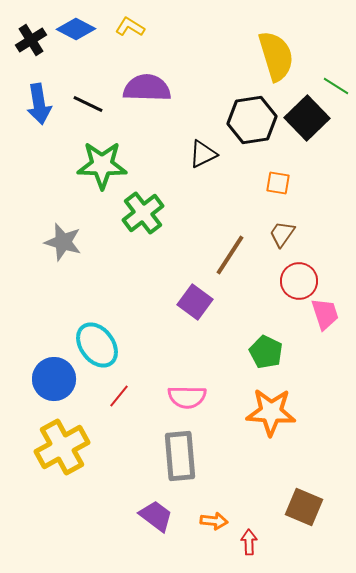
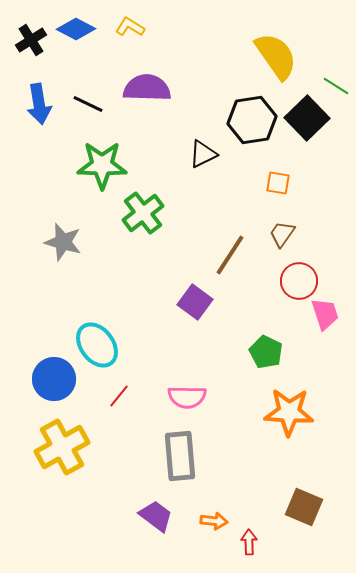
yellow semicircle: rotated 18 degrees counterclockwise
orange star: moved 18 px right
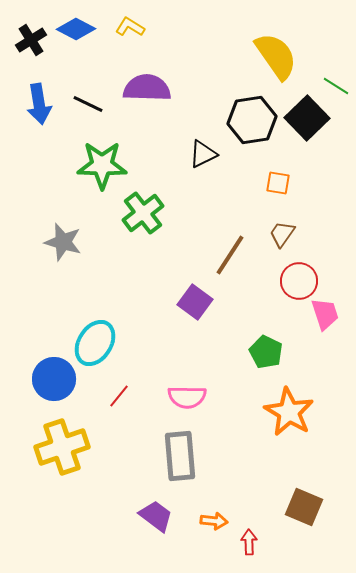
cyan ellipse: moved 2 px left, 2 px up; rotated 69 degrees clockwise
orange star: rotated 27 degrees clockwise
yellow cross: rotated 10 degrees clockwise
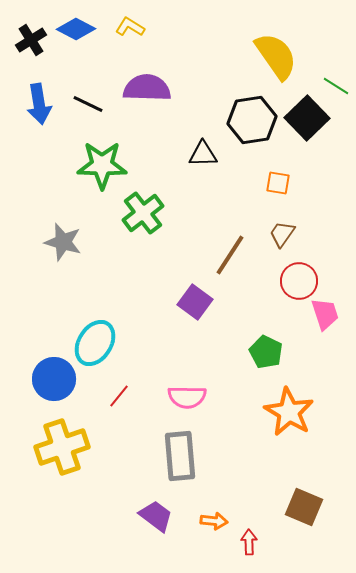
black triangle: rotated 24 degrees clockwise
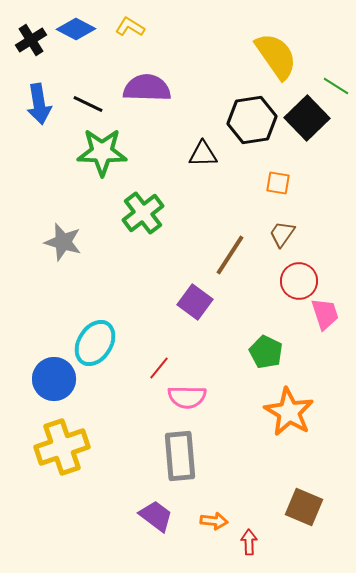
green star: moved 13 px up
red line: moved 40 px right, 28 px up
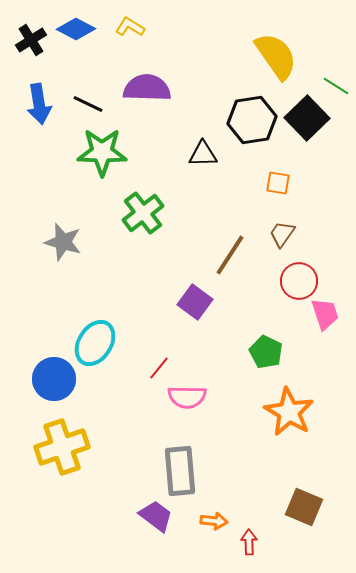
gray rectangle: moved 15 px down
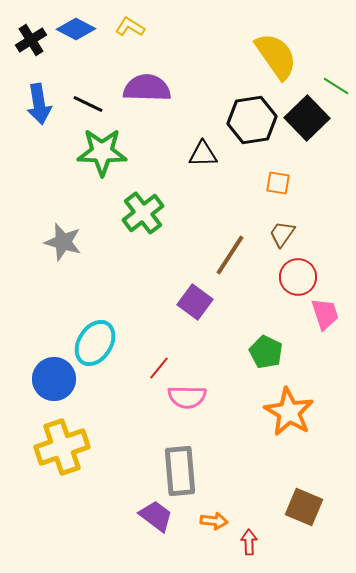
red circle: moved 1 px left, 4 px up
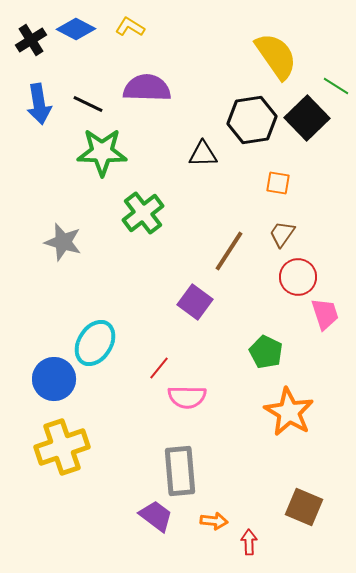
brown line: moved 1 px left, 4 px up
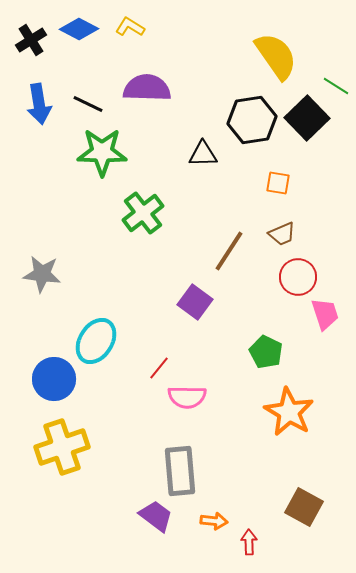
blue diamond: moved 3 px right
brown trapezoid: rotated 148 degrees counterclockwise
gray star: moved 21 px left, 32 px down; rotated 9 degrees counterclockwise
cyan ellipse: moved 1 px right, 2 px up
brown square: rotated 6 degrees clockwise
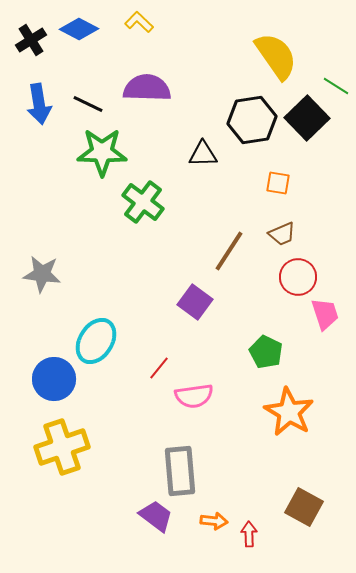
yellow L-shape: moved 9 px right, 5 px up; rotated 12 degrees clockwise
green cross: moved 11 px up; rotated 15 degrees counterclockwise
pink semicircle: moved 7 px right, 1 px up; rotated 9 degrees counterclockwise
red arrow: moved 8 px up
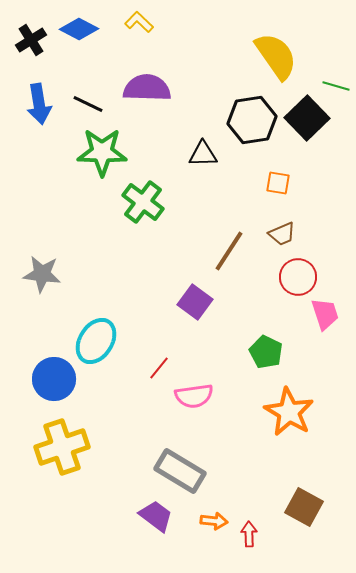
green line: rotated 16 degrees counterclockwise
gray rectangle: rotated 54 degrees counterclockwise
